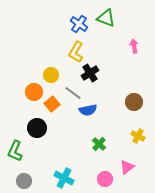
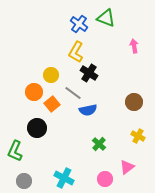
black cross: moved 1 px left; rotated 24 degrees counterclockwise
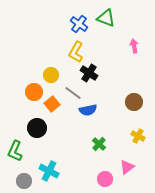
cyan cross: moved 15 px left, 7 px up
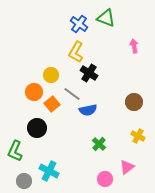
gray line: moved 1 px left, 1 px down
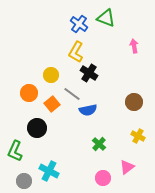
orange circle: moved 5 px left, 1 px down
pink circle: moved 2 px left, 1 px up
